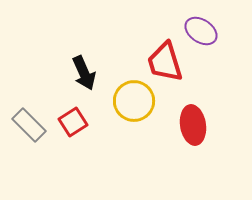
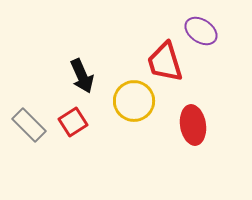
black arrow: moved 2 px left, 3 px down
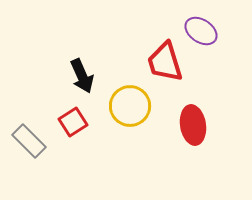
yellow circle: moved 4 px left, 5 px down
gray rectangle: moved 16 px down
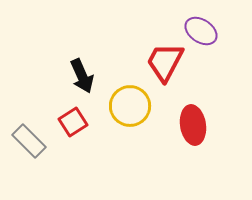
red trapezoid: rotated 45 degrees clockwise
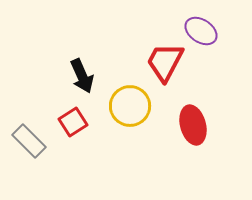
red ellipse: rotated 6 degrees counterclockwise
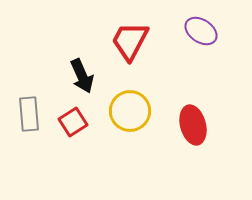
red trapezoid: moved 35 px left, 21 px up
yellow circle: moved 5 px down
gray rectangle: moved 27 px up; rotated 40 degrees clockwise
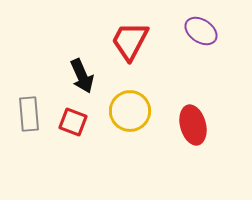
red square: rotated 36 degrees counterclockwise
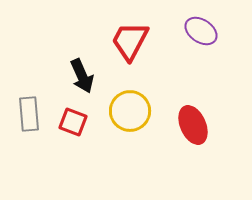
red ellipse: rotated 9 degrees counterclockwise
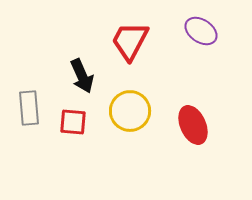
gray rectangle: moved 6 px up
red square: rotated 16 degrees counterclockwise
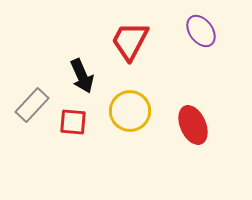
purple ellipse: rotated 20 degrees clockwise
gray rectangle: moved 3 px right, 3 px up; rotated 48 degrees clockwise
